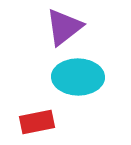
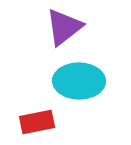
cyan ellipse: moved 1 px right, 4 px down
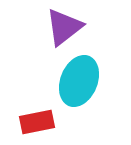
cyan ellipse: rotated 69 degrees counterclockwise
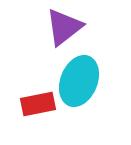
red rectangle: moved 1 px right, 18 px up
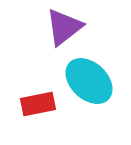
cyan ellipse: moved 10 px right; rotated 69 degrees counterclockwise
